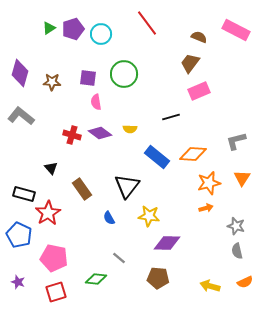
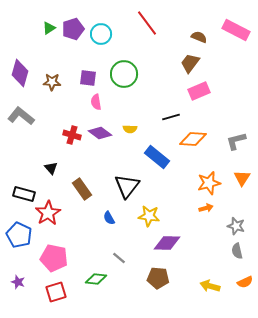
orange diamond at (193, 154): moved 15 px up
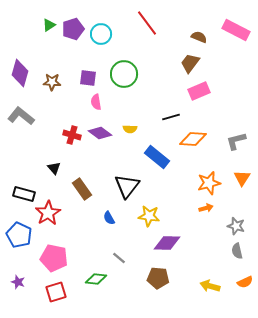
green triangle at (49, 28): moved 3 px up
black triangle at (51, 168): moved 3 px right
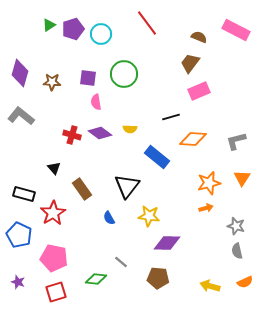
red star at (48, 213): moved 5 px right
gray line at (119, 258): moved 2 px right, 4 px down
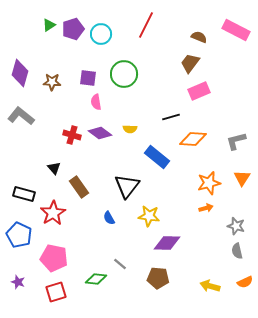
red line at (147, 23): moved 1 px left, 2 px down; rotated 64 degrees clockwise
brown rectangle at (82, 189): moved 3 px left, 2 px up
gray line at (121, 262): moved 1 px left, 2 px down
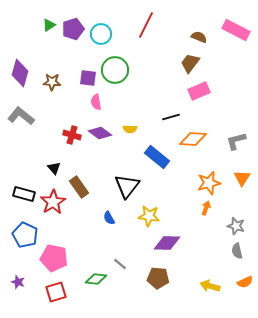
green circle at (124, 74): moved 9 px left, 4 px up
orange arrow at (206, 208): rotated 56 degrees counterclockwise
red star at (53, 213): moved 11 px up
blue pentagon at (19, 235): moved 6 px right
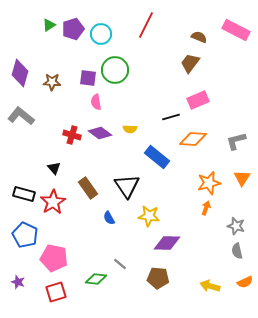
pink rectangle at (199, 91): moved 1 px left, 9 px down
black triangle at (127, 186): rotated 12 degrees counterclockwise
brown rectangle at (79, 187): moved 9 px right, 1 px down
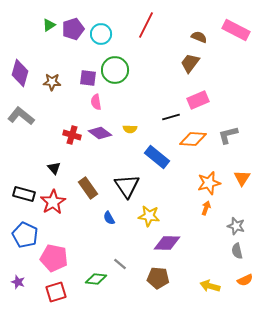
gray L-shape at (236, 141): moved 8 px left, 6 px up
orange semicircle at (245, 282): moved 2 px up
